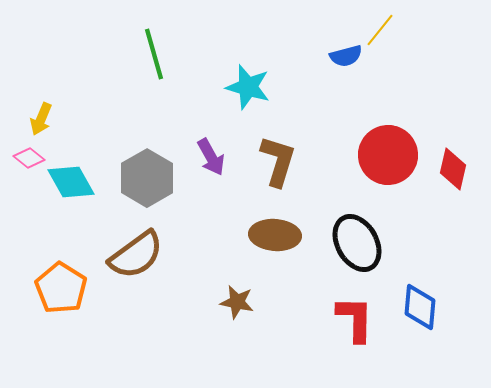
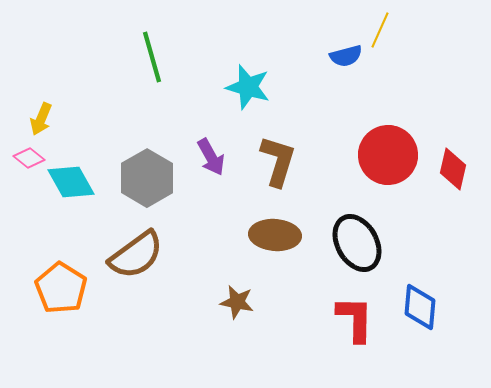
yellow line: rotated 15 degrees counterclockwise
green line: moved 2 px left, 3 px down
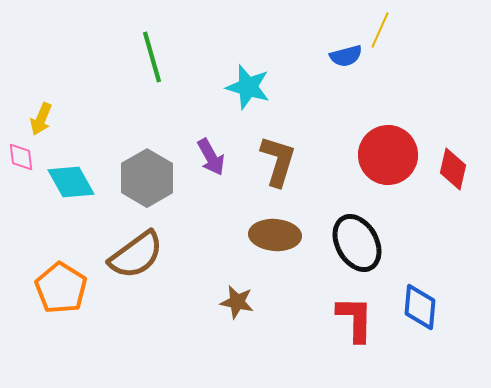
pink diamond: moved 8 px left, 1 px up; rotated 44 degrees clockwise
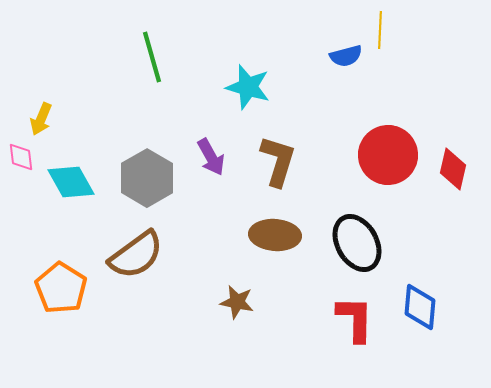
yellow line: rotated 21 degrees counterclockwise
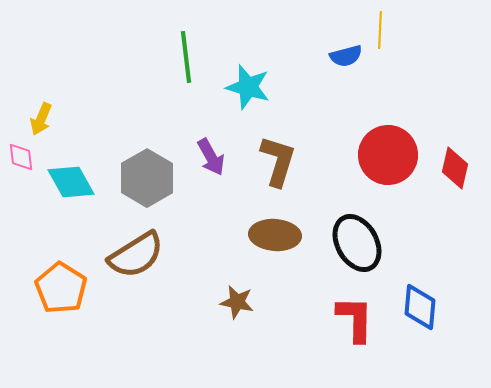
green line: moved 34 px right; rotated 9 degrees clockwise
red diamond: moved 2 px right, 1 px up
brown semicircle: rotated 4 degrees clockwise
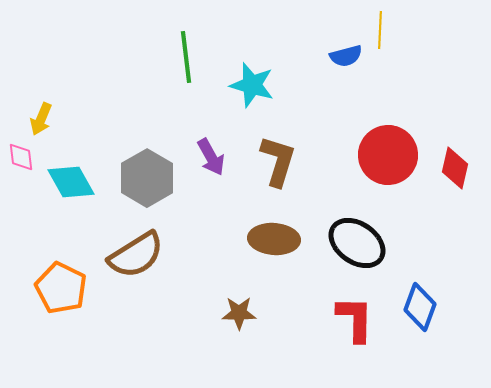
cyan star: moved 4 px right, 2 px up
brown ellipse: moved 1 px left, 4 px down
black ellipse: rotated 26 degrees counterclockwise
orange pentagon: rotated 6 degrees counterclockwise
brown star: moved 2 px right, 11 px down; rotated 12 degrees counterclockwise
blue diamond: rotated 15 degrees clockwise
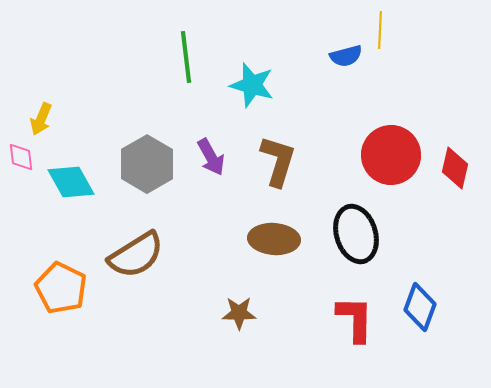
red circle: moved 3 px right
gray hexagon: moved 14 px up
black ellipse: moved 1 px left, 9 px up; rotated 38 degrees clockwise
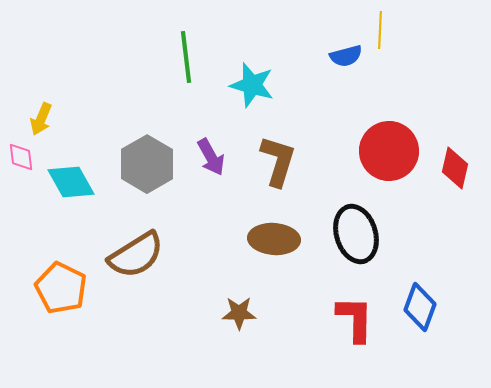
red circle: moved 2 px left, 4 px up
